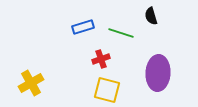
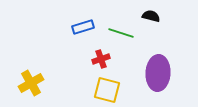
black semicircle: rotated 120 degrees clockwise
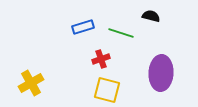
purple ellipse: moved 3 px right
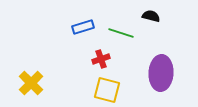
yellow cross: rotated 15 degrees counterclockwise
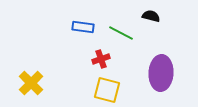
blue rectangle: rotated 25 degrees clockwise
green line: rotated 10 degrees clockwise
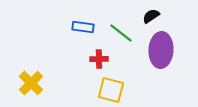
black semicircle: rotated 48 degrees counterclockwise
green line: rotated 10 degrees clockwise
red cross: moved 2 px left; rotated 18 degrees clockwise
purple ellipse: moved 23 px up
yellow square: moved 4 px right
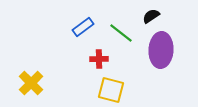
blue rectangle: rotated 45 degrees counterclockwise
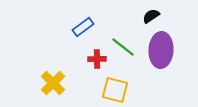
green line: moved 2 px right, 14 px down
red cross: moved 2 px left
yellow cross: moved 22 px right
yellow square: moved 4 px right
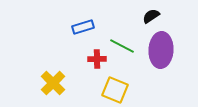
blue rectangle: rotated 20 degrees clockwise
green line: moved 1 px left, 1 px up; rotated 10 degrees counterclockwise
yellow square: rotated 8 degrees clockwise
